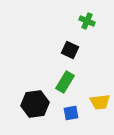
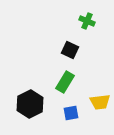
black hexagon: moved 5 px left; rotated 20 degrees counterclockwise
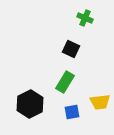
green cross: moved 2 px left, 3 px up
black square: moved 1 px right, 1 px up
blue square: moved 1 px right, 1 px up
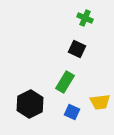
black square: moved 6 px right
blue square: rotated 35 degrees clockwise
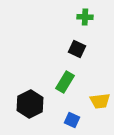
green cross: moved 1 px up; rotated 21 degrees counterclockwise
yellow trapezoid: moved 1 px up
blue square: moved 8 px down
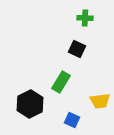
green cross: moved 1 px down
green rectangle: moved 4 px left
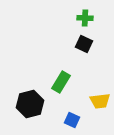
black square: moved 7 px right, 5 px up
black hexagon: rotated 12 degrees clockwise
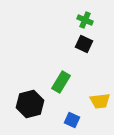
green cross: moved 2 px down; rotated 21 degrees clockwise
